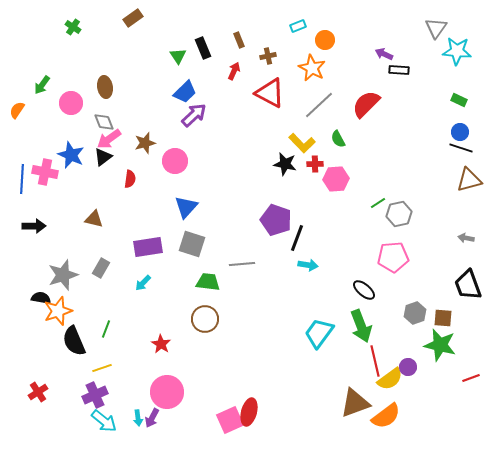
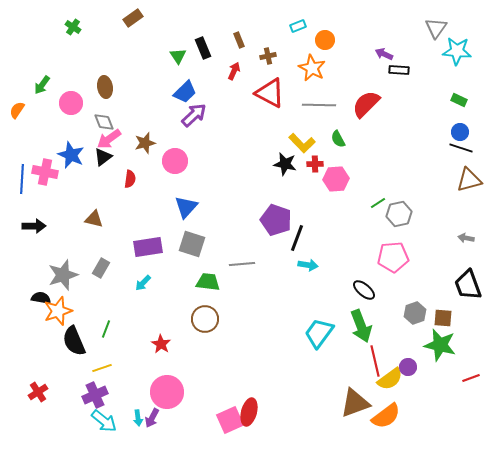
gray line at (319, 105): rotated 44 degrees clockwise
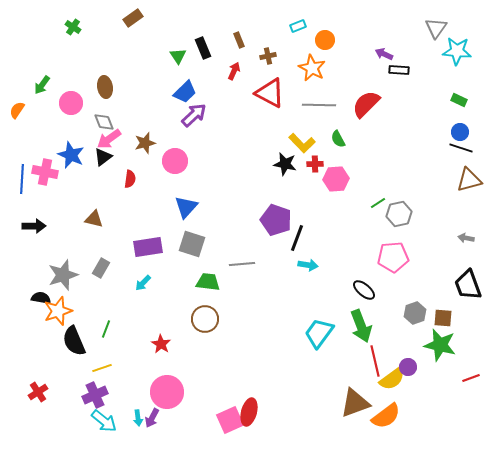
yellow semicircle at (390, 379): moved 2 px right
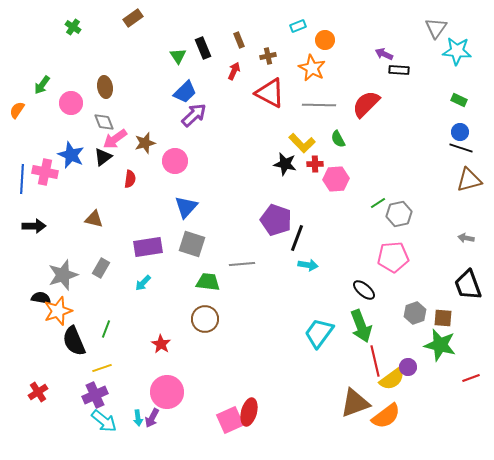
pink arrow at (109, 139): moved 6 px right
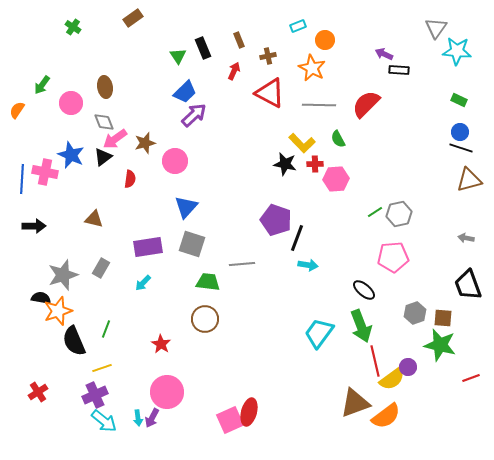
green line at (378, 203): moved 3 px left, 9 px down
